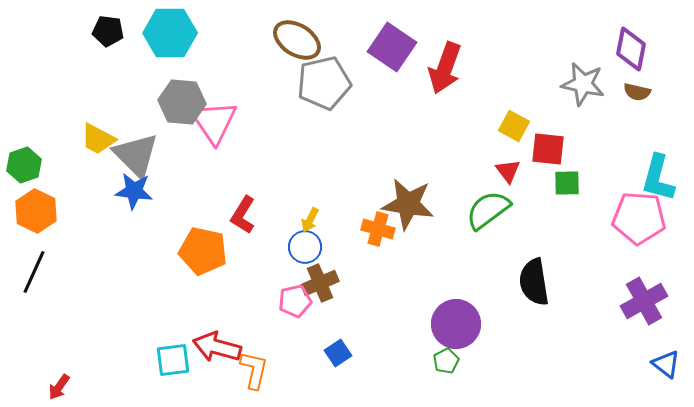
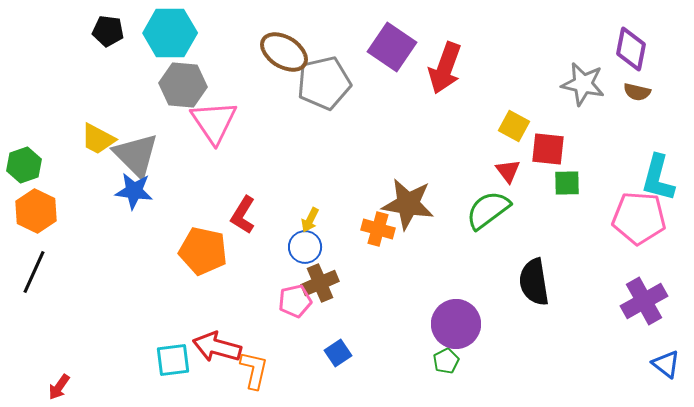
brown ellipse at (297, 40): moved 13 px left, 12 px down
gray hexagon at (182, 102): moved 1 px right, 17 px up
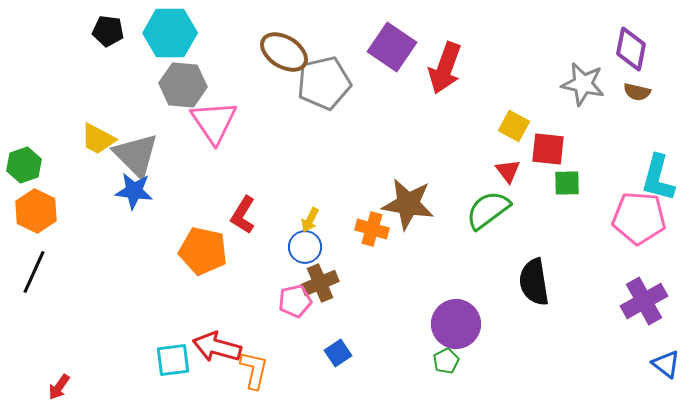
orange cross at (378, 229): moved 6 px left
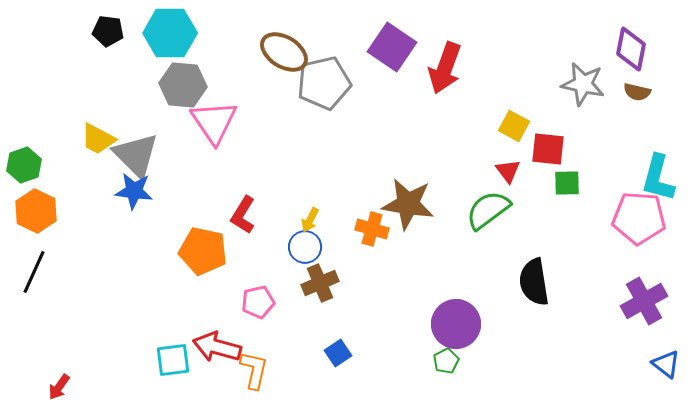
pink pentagon at (295, 301): moved 37 px left, 1 px down
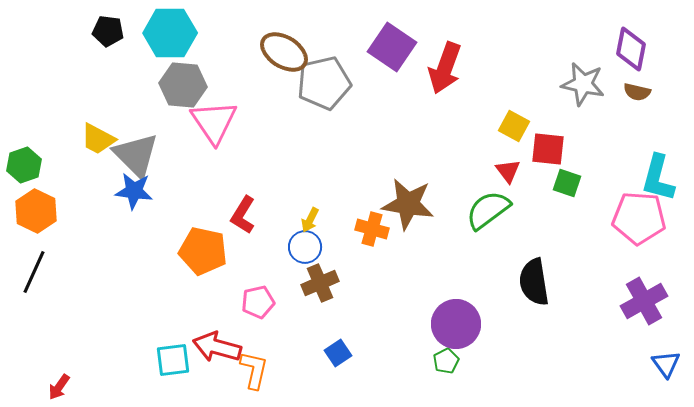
green square at (567, 183): rotated 20 degrees clockwise
blue triangle at (666, 364): rotated 16 degrees clockwise
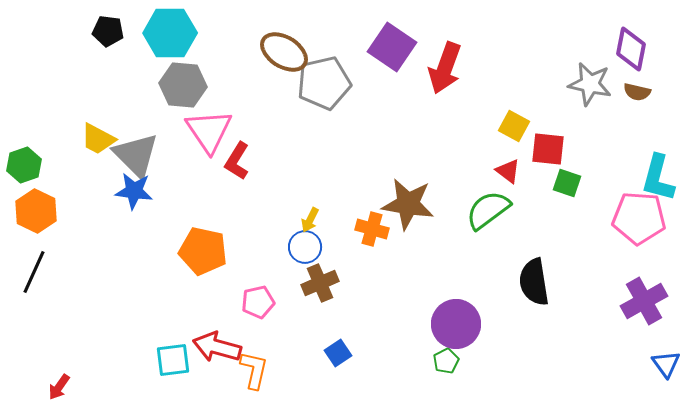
gray star at (583, 84): moved 7 px right
pink triangle at (214, 122): moved 5 px left, 9 px down
red triangle at (508, 171): rotated 16 degrees counterclockwise
red L-shape at (243, 215): moved 6 px left, 54 px up
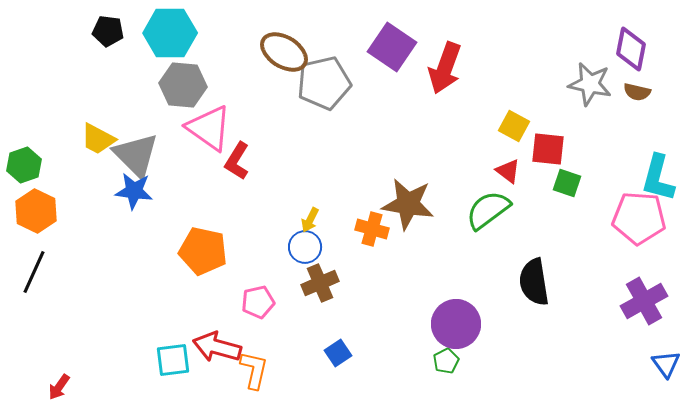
pink triangle at (209, 131): moved 3 px up; rotated 21 degrees counterclockwise
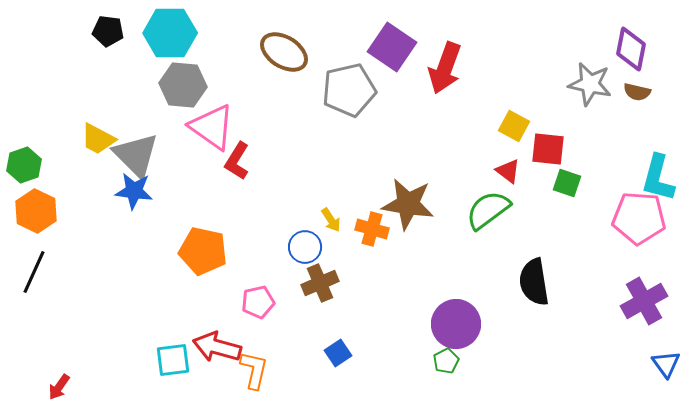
gray pentagon at (324, 83): moved 25 px right, 7 px down
pink triangle at (209, 128): moved 3 px right, 1 px up
yellow arrow at (310, 220): moved 21 px right; rotated 60 degrees counterclockwise
